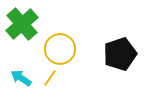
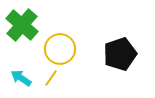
green cross: moved 1 px down; rotated 8 degrees counterclockwise
yellow line: moved 1 px right
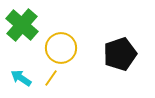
yellow circle: moved 1 px right, 1 px up
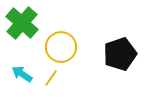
green cross: moved 2 px up
yellow circle: moved 1 px up
cyan arrow: moved 1 px right, 4 px up
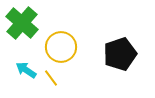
cyan arrow: moved 4 px right, 4 px up
yellow line: rotated 72 degrees counterclockwise
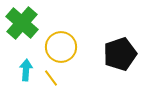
cyan arrow: rotated 60 degrees clockwise
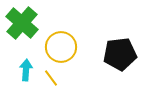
black pentagon: rotated 12 degrees clockwise
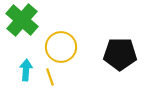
green cross: moved 3 px up
black pentagon: rotated 8 degrees clockwise
yellow line: moved 1 px left, 1 px up; rotated 18 degrees clockwise
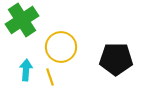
green cross: rotated 16 degrees clockwise
black pentagon: moved 4 px left, 5 px down
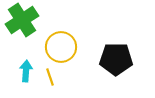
cyan arrow: moved 1 px down
